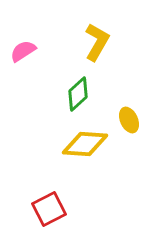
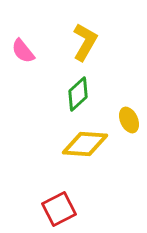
yellow L-shape: moved 12 px left
pink semicircle: rotated 96 degrees counterclockwise
red square: moved 10 px right
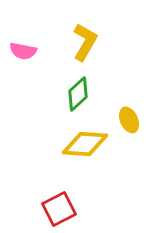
pink semicircle: rotated 40 degrees counterclockwise
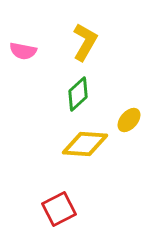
yellow ellipse: rotated 65 degrees clockwise
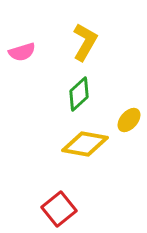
pink semicircle: moved 1 px left, 1 px down; rotated 28 degrees counterclockwise
green diamond: moved 1 px right
yellow diamond: rotated 6 degrees clockwise
red square: rotated 12 degrees counterclockwise
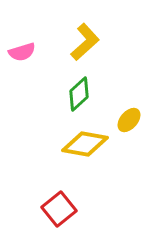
yellow L-shape: rotated 18 degrees clockwise
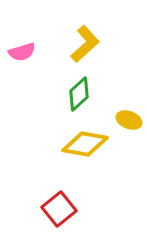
yellow L-shape: moved 2 px down
yellow ellipse: rotated 70 degrees clockwise
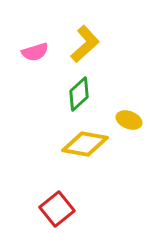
pink semicircle: moved 13 px right
red square: moved 2 px left
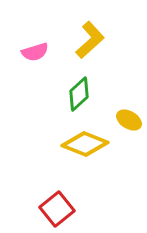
yellow L-shape: moved 5 px right, 4 px up
yellow ellipse: rotated 10 degrees clockwise
yellow diamond: rotated 12 degrees clockwise
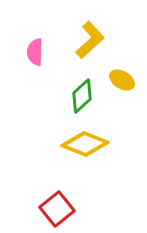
pink semicircle: rotated 108 degrees clockwise
green diamond: moved 3 px right, 2 px down
yellow ellipse: moved 7 px left, 40 px up
